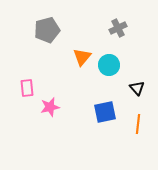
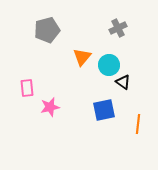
black triangle: moved 14 px left, 6 px up; rotated 14 degrees counterclockwise
blue square: moved 1 px left, 2 px up
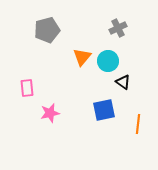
cyan circle: moved 1 px left, 4 px up
pink star: moved 6 px down
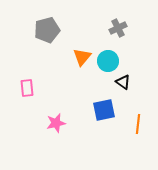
pink star: moved 6 px right, 10 px down
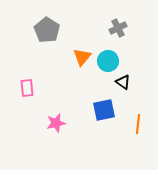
gray pentagon: rotated 25 degrees counterclockwise
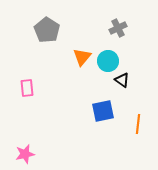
black triangle: moved 1 px left, 2 px up
blue square: moved 1 px left, 1 px down
pink star: moved 31 px left, 31 px down
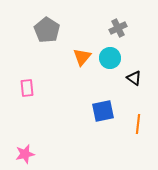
cyan circle: moved 2 px right, 3 px up
black triangle: moved 12 px right, 2 px up
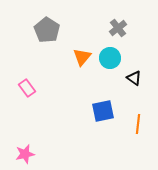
gray cross: rotated 12 degrees counterclockwise
pink rectangle: rotated 30 degrees counterclockwise
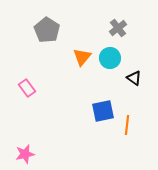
orange line: moved 11 px left, 1 px down
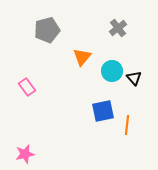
gray pentagon: rotated 25 degrees clockwise
cyan circle: moved 2 px right, 13 px down
black triangle: rotated 14 degrees clockwise
pink rectangle: moved 1 px up
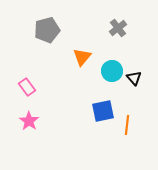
pink star: moved 4 px right, 33 px up; rotated 24 degrees counterclockwise
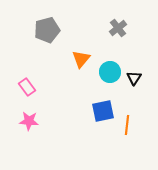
orange triangle: moved 1 px left, 2 px down
cyan circle: moved 2 px left, 1 px down
black triangle: rotated 14 degrees clockwise
pink star: rotated 30 degrees counterclockwise
